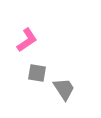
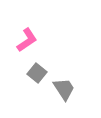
gray square: rotated 30 degrees clockwise
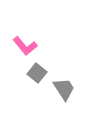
pink L-shape: moved 2 px left, 6 px down; rotated 85 degrees clockwise
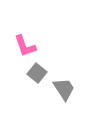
pink L-shape: rotated 20 degrees clockwise
